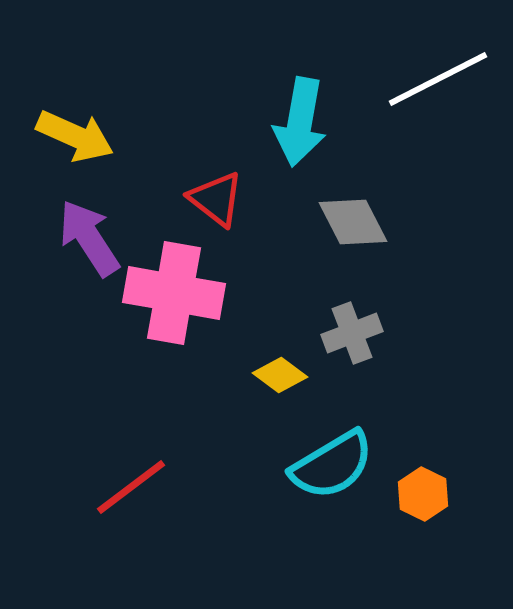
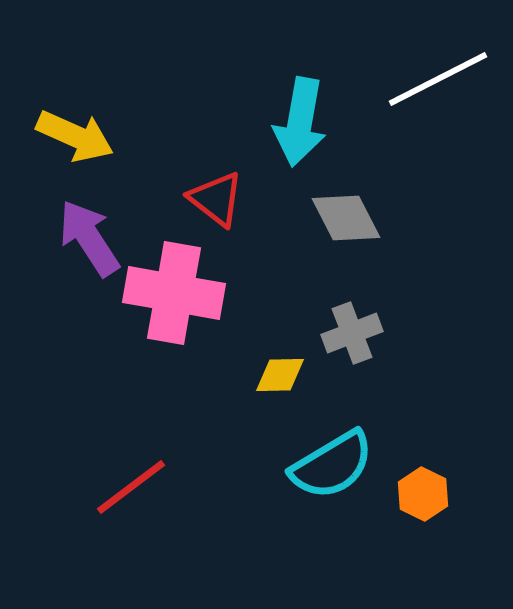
gray diamond: moved 7 px left, 4 px up
yellow diamond: rotated 38 degrees counterclockwise
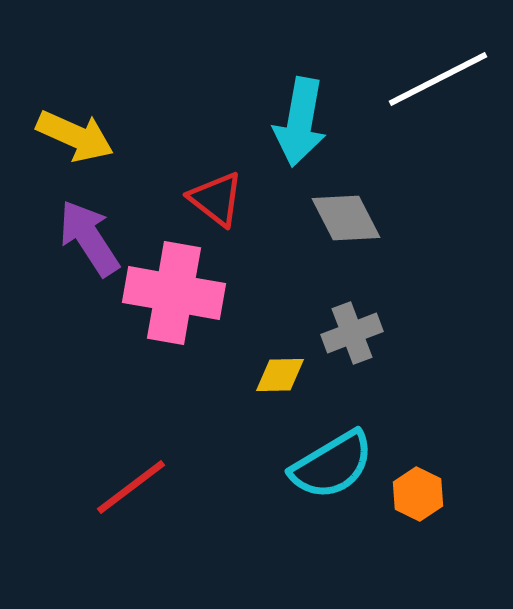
orange hexagon: moved 5 px left
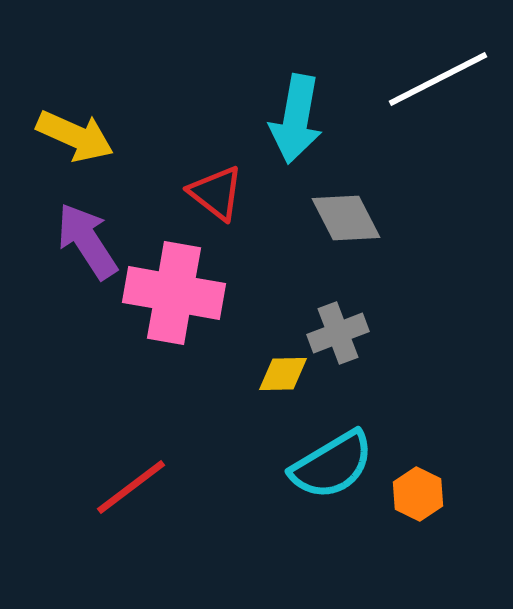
cyan arrow: moved 4 px left, 3 px up
red triangle: moved 6 px up
purple arrow: moved 2 px left, 3 px down
gray cross: moved 14 px left
yellow diamond: moved 3 px right, 1 px up
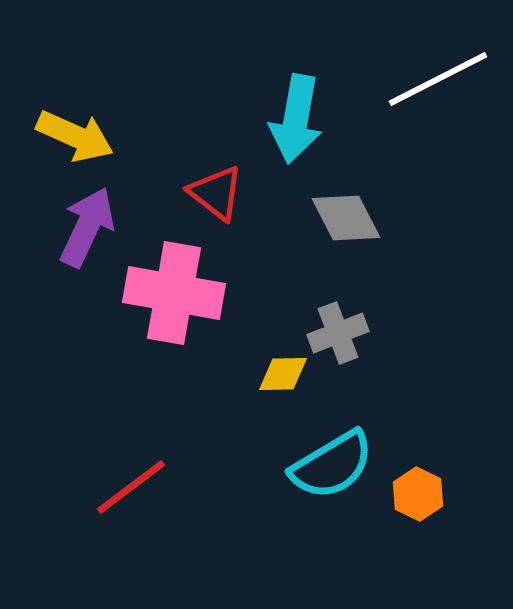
purple arrow: moved 14 px up; rotated 58 degrees clockwise
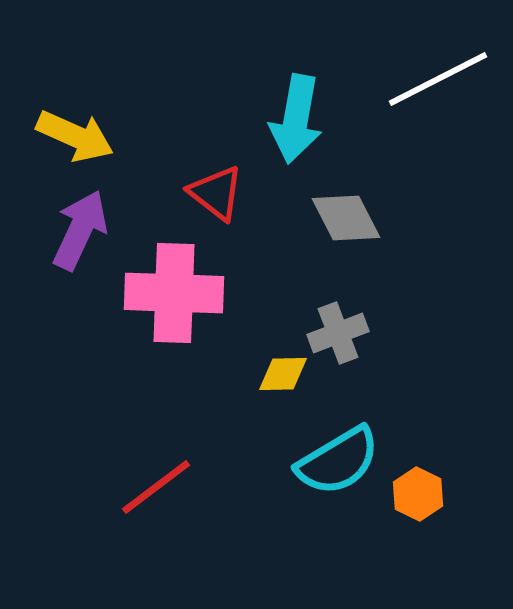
purple arrow: moved 7 px left, 3 px down
pink cross: rotated 8 degrees counterclockwise
cyan semicircle: moved 6 px right, 4 px up
red line: moved 25 px right
